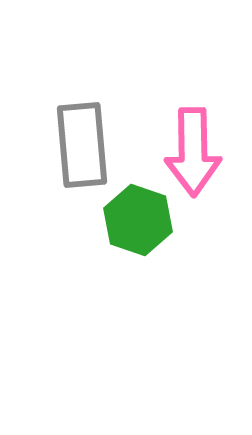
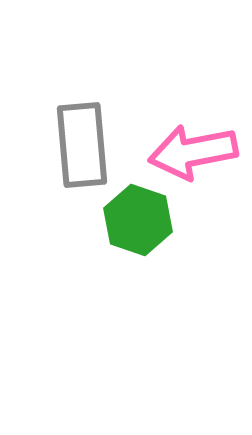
pink arrow: rotated 80 degrees clockwise
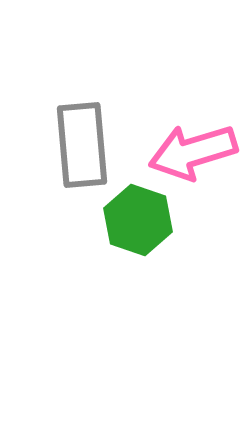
pink arrow: rotated 6 degrees counterclockwise
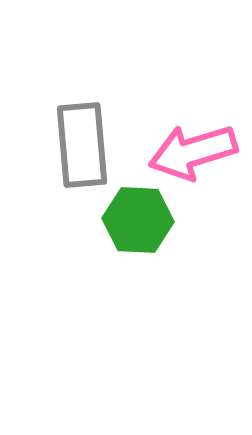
green hexagon: rotated 16 degrees counterclockwise
